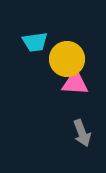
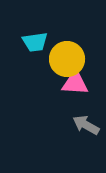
gray arrow: moved 4 px right, 8 px up; rotated 140 degrees clockwise
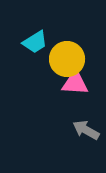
cyan trapezoid: rotated 24 degrees counterclockwise
gray arrow: moved 5 px down
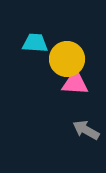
cyan trapezoid: moved 1 px down; rotated 144 degrees counterclockwise
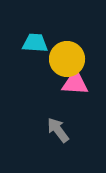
gray arrow: moved 28 px left; rotated 24 degrees clockwise
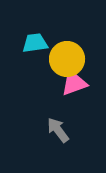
cyan trapezoid: rotated 12 degrees counterclockwise
pink triangle: moved 1 px left; rotated 24 degrees counterclockwise
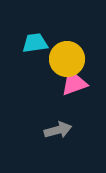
gray arrow: rotated 112 degrees clockwise
